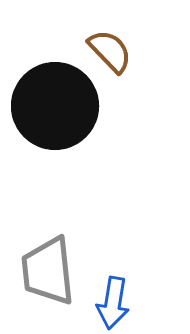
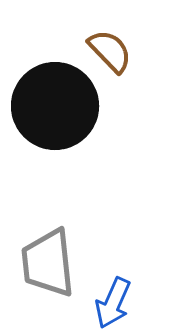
gray trapezoid: moved 8 px up
blue arrow: rotated 15 degrees clockwise
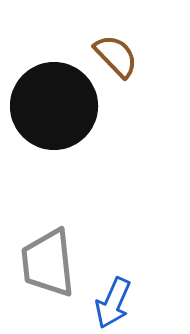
brown semicircle: moved 6 px right, 5 px down
black circle: moved 1 px left
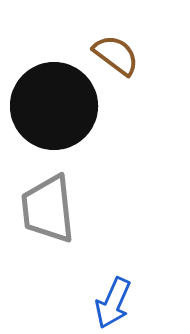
brown semicircle: moved 1 px up; rotated 9 degrees counterclockwise
gray trapezoid: moved 54 px up
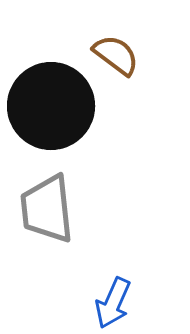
black circle: moved 3 px left
gray trapezoid: moved 1 px left
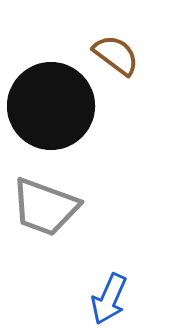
gray trapezoid: moved 2 px left, 2 px up; rotated 64 degrees counterclockwise
blue arrow: moved 4 px left, 4 px up
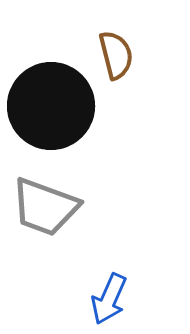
brown semicircle: rotated 39 degrees clockwise
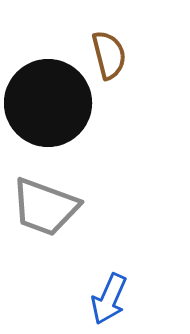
brown semicircle: moved 7 px left
black circle: moved 3 px left, 3 px up
